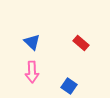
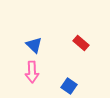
blue triangle: moved 2 px right, 3 px down
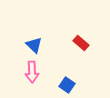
blue square: moved 2 px left, 1 px up
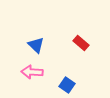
blue triangle: moved 2 px right
pink arrow: rotated 95 degrees clockwise
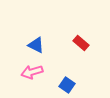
blue triangle: rotated 18 degrees counterclockwise
pink arrow: rotated 20 degrees counterclockwise
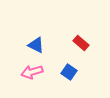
blue square: moved 2 px right, 13 px up
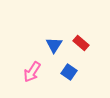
blue triangle: moved 18 px right; rotated 36 degrees clockwise
pink arrow: rotated 40 degrees counterclockwise
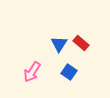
blue triangle: moved 5 px right, 1 px up
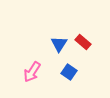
red rectangle: moved 2 px right, 1 px up
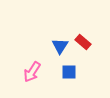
blue triangle: moved 1 px right, 2 px down
blue square: rotated 35 degrees counterclockwise
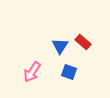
blue square: rotated 21 degrees clockwise
